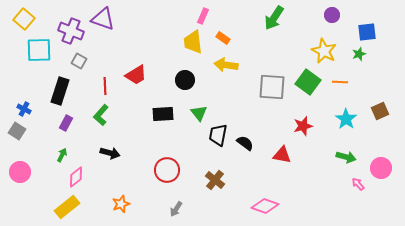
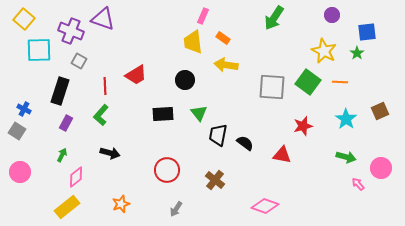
green star at (359, 54): moved 2 px left, 1 px up; rotated 16 degrees counterclockwise
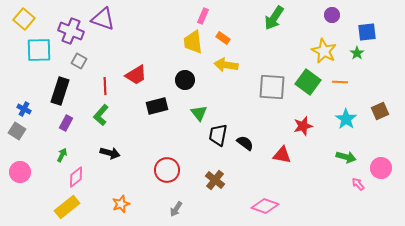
black rectangle at (163, 114): moved 6 px left, 8 px up; rotated 10 degrees counterclockwise
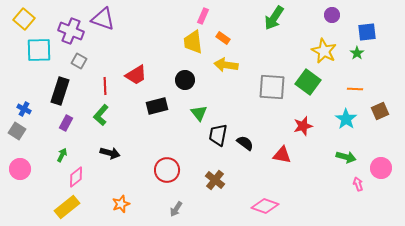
orange line at (340, 82): moved 15 px right, 7 px down
pink circle at (20, 172): moved 3 px up
pink arrow at (358, 184): rotated 24 degrees clockwise
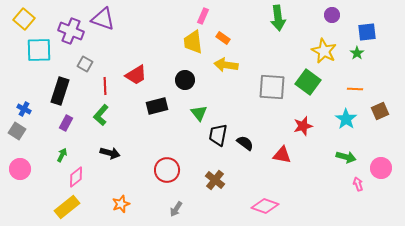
green arrow at (274, 18): moved 4 px right; rotated 40 degrees counterclockwise
gray square at (79, 61): moved 6 px right, 3 px down
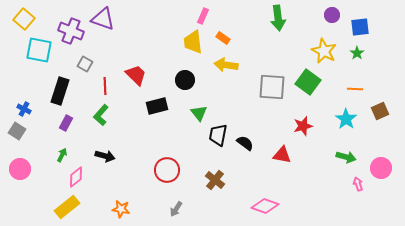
blue square at (367, 32): moved 7 px left, 5 px up
cyan square at (39, 50): rotated 12 degrees clockwise
red trapezoid at (136, 75): rotated 105 degrees counterclockwise
black arrow at (110, 153): moved 5 px left, 3 px down
orange star at (121, 204): moved 5 px down; rotated 30 degrees clockwise
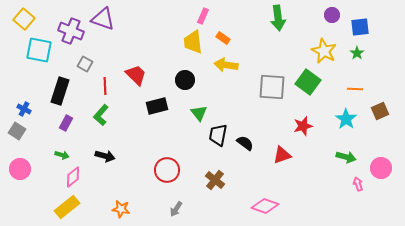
green arrow at (62, 155): rotated 80 degrees clockwise
red triangle at (282, 155): rotated 30 degrees counterclockwise
pink diamond at (76, 177): moved 3 px left
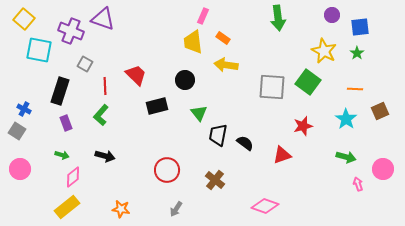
purple rectangle at (66, 123): rotated 49 degrees counterclockwise
pink circle at (381, 168): moved 2 px right, 1 px down
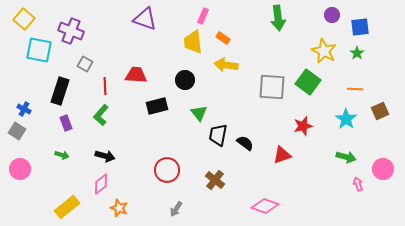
purple triangle at (103, 19): moved 42 px right
red trapezoid at (136, 75): rotated 40 degrees counterclockwise
pink diamond at (73, 177): moved 28 px right, 7 px down
orange star at (121, 209): moved 2 px left, 1 px up; rotated 12 degrees clockwise
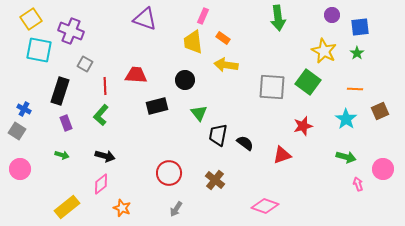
yellow square at (24, 19): moved 7 px right; rotated 15 degrees clockwise
red circle at (167, 170): moved 2 px right, 3 px down
orange star at (119, 208): moved 3 px right
